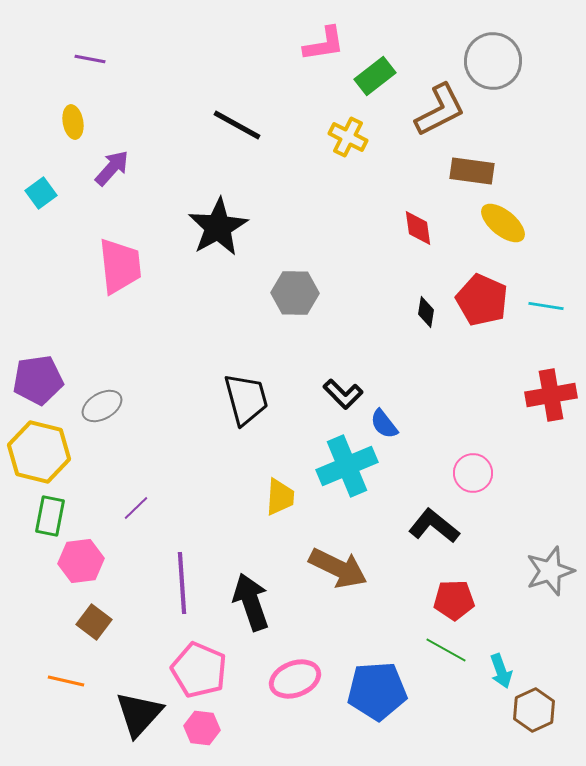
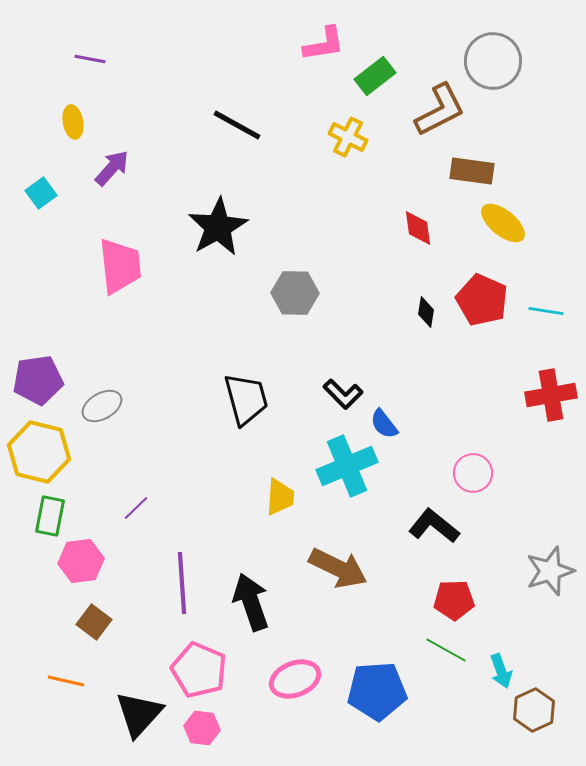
cyan line at (546, 306): moved 5 px down
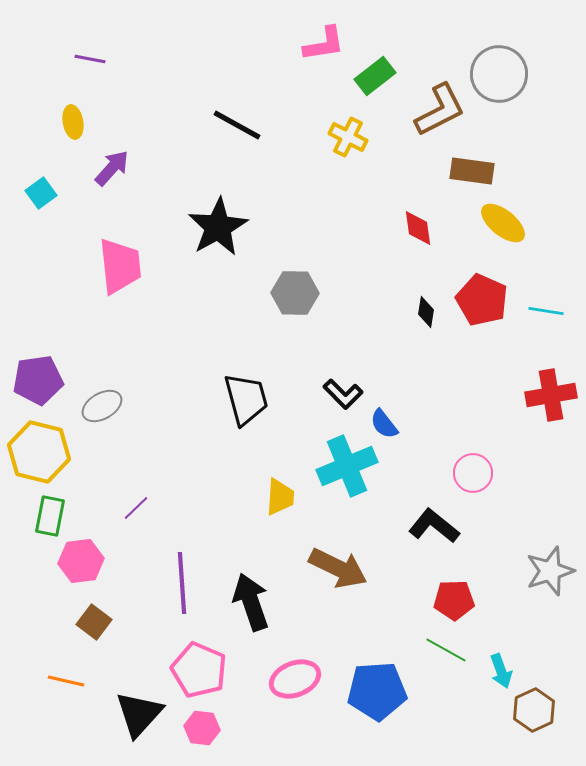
gray circle at (493, 61): moved 6 px right, 13 px down
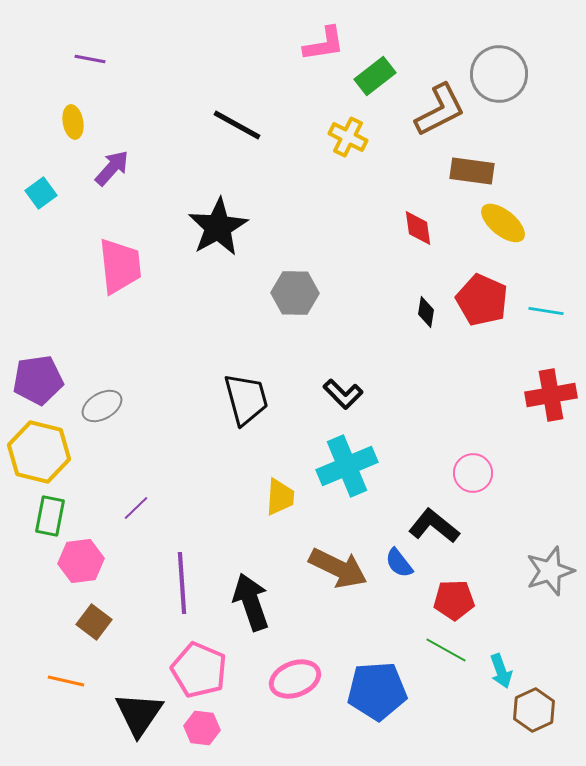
blue semicircle at (384, 424): moved 15 px right, 139 px down
black triangle at (139, 714): rotated 8 degrees counterclockwise
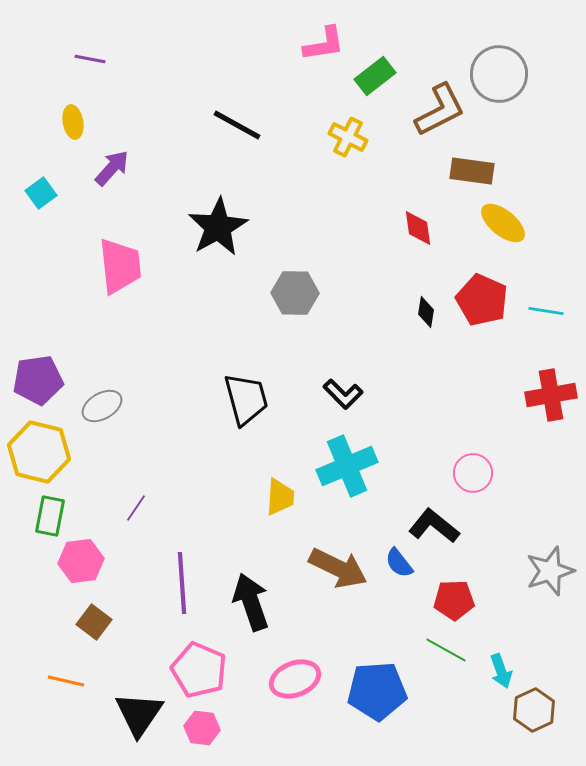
purple line at (136, 508): rotated 12 degrees counterclockwise
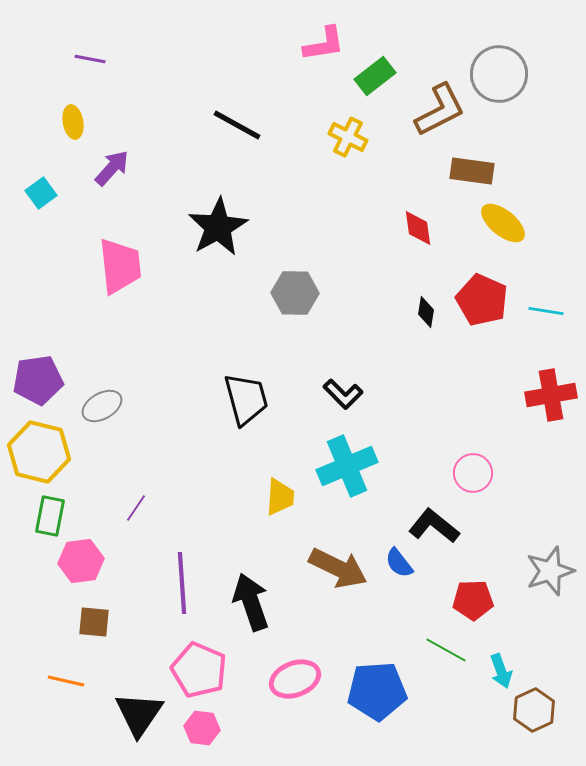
red pentagon at (454, 600): moved 19 px right
brown square at (94, 622): rotated 32 degrees counterclockwise
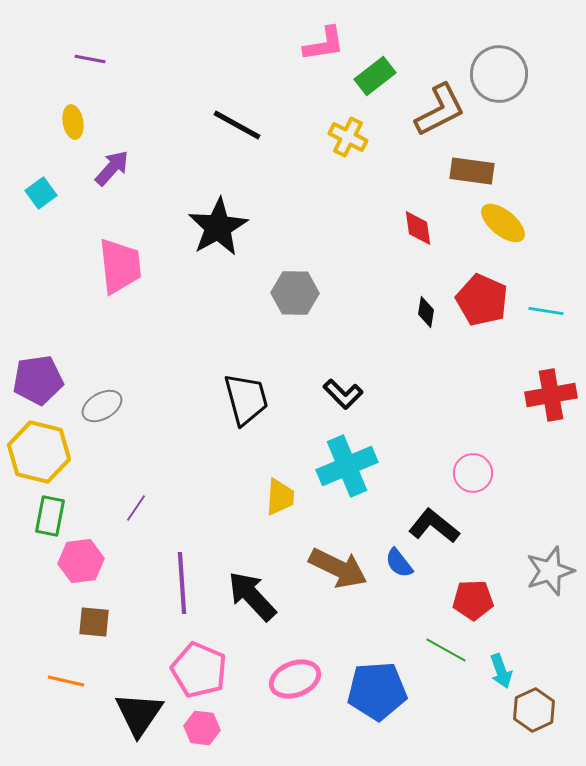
black arrow at (251, 602): moved 1 px right, 6 px up; rotated 24 degrees counterclockwise
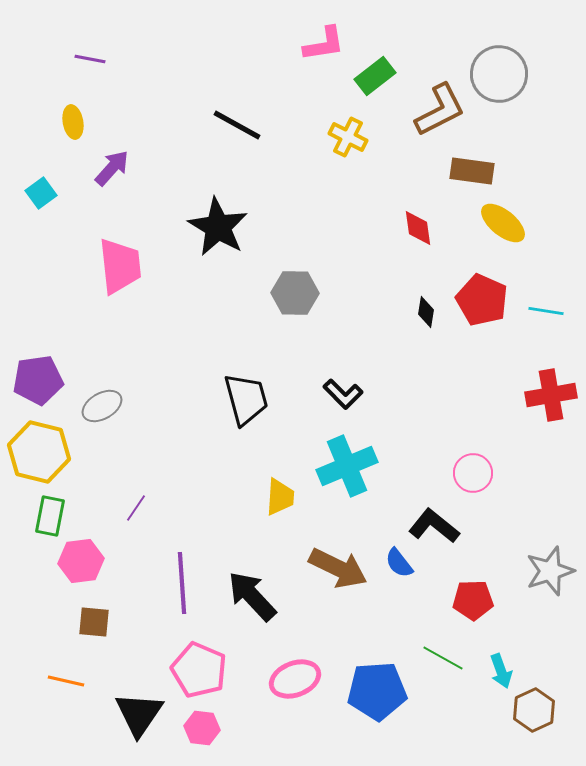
black star at (218, 227): rotated 12 degrees counterclockwise
green line at (446, 650): moved 3 px left, 8 px down
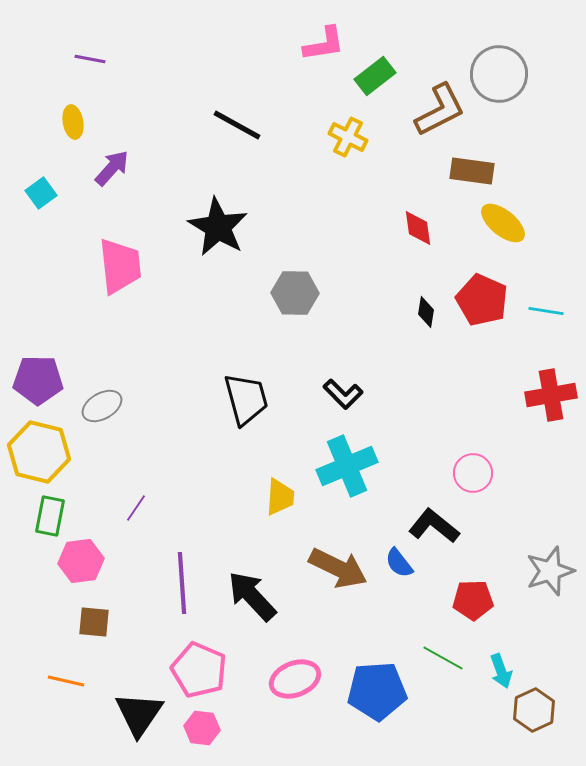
purple pentagon at (38, 380): rotated 9 degrees clockwise
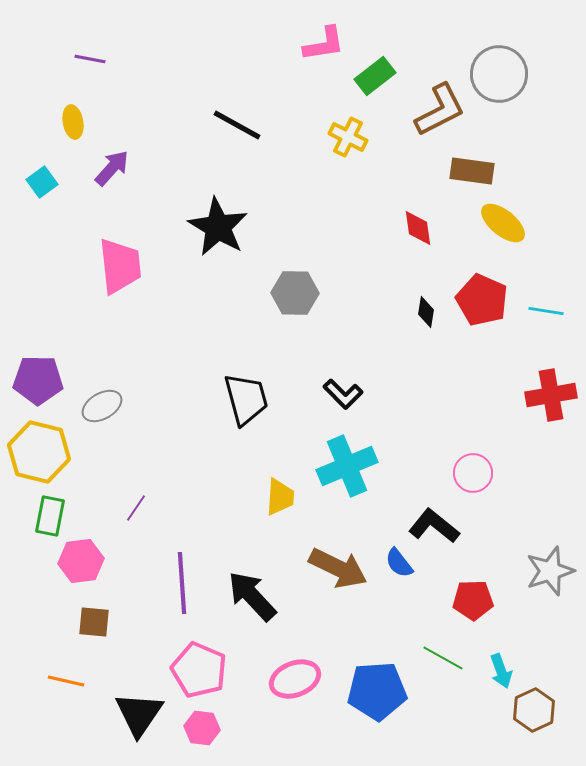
cyan square at (41, 193): moved 1 px right, 11 px up
